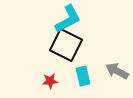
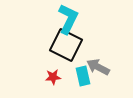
cyan L-shape: rotated 36 degrees counterclockwise
gray arrow: moved 19 px left, 4 px up
red star: moved 3 px right, 4 px up
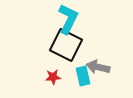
gray arrow: rotated 15 degrees counterclockwise
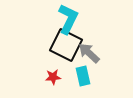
gray arrow: moved 9 px left, 14 px up; rotated 30 degrees clockwise
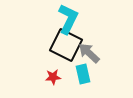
cyan rectangle: moved 2 px up
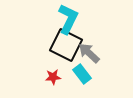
cyan rectangle: moved 1 px left; rotated 24 degrees counterclockwise
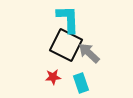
cyan L-shape: rotated 28 degrees counterclockwise
cyan rectangle: moved 1 px left, 9 px down; rotated 18 degrees clockwise
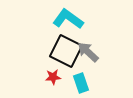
cyan L-shape: rotated 52 degrees counterclockwise
black square: moved 6 px down
gray arrow: moved 1 px left, 1 px up
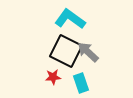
cyan L-shape: moved 2 px right
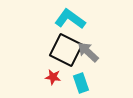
black square: moved 1 px up
red star: rotated 14 degrees clockwise
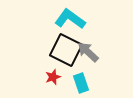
red star: rotated 28 degrees counterclockwise
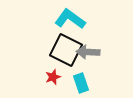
gray arrow: rotated 40 degrees counterclockwise
